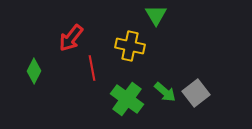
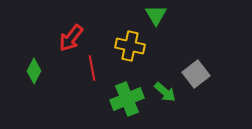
gray square: moved 19 px up
green cross: rotated 32 degrees clockwise
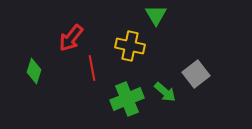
green diamond: rotated 10 degrees counterclockwise
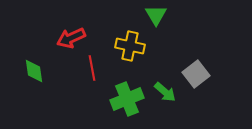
red arrow: rotated 28 degrees clockwise
green diamond: rotated 25 degrees counterclockwise
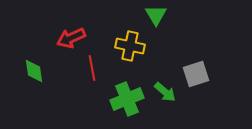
gray square: rotated 20 degrees clockwise
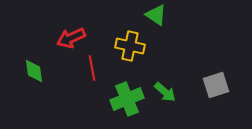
green triangle: rotated 25 degrees counterclockwise
gray square: moved 20 px right, 11 px down
